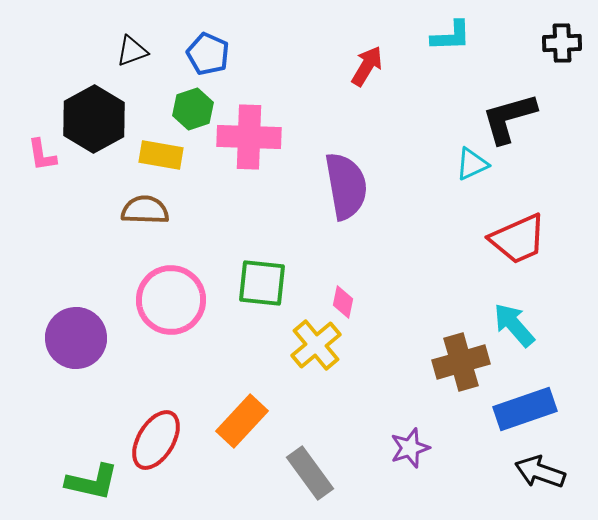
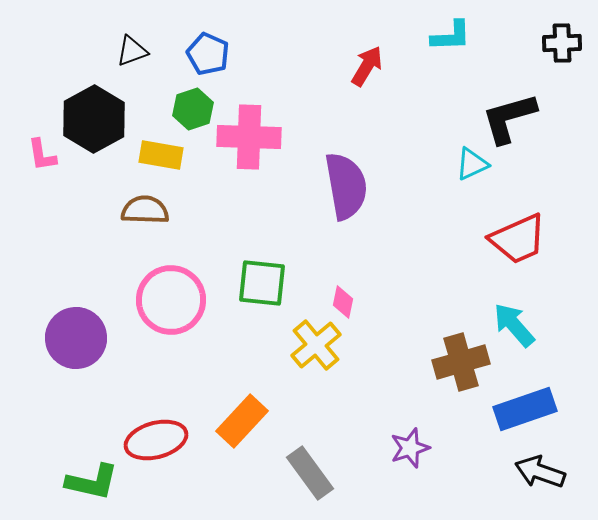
red ellipse: rotated 44 degrees clockwise
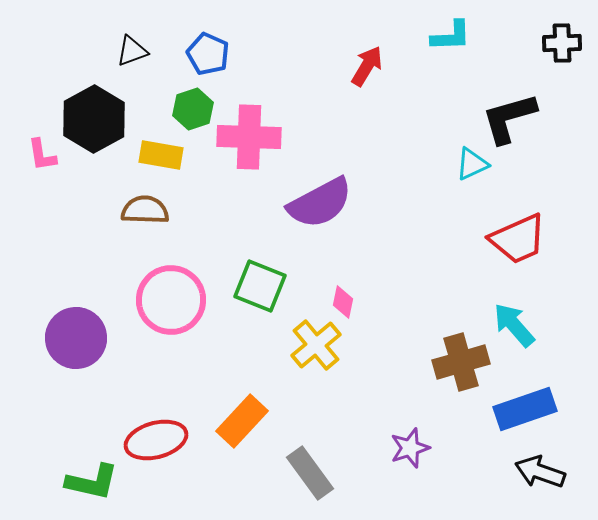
purple semicircle: moved 26 px left, 17 px down; rotated 72 degrees clockwise
green square: moved 2 px left, 3 px down; rotated 16 degrees clockwise
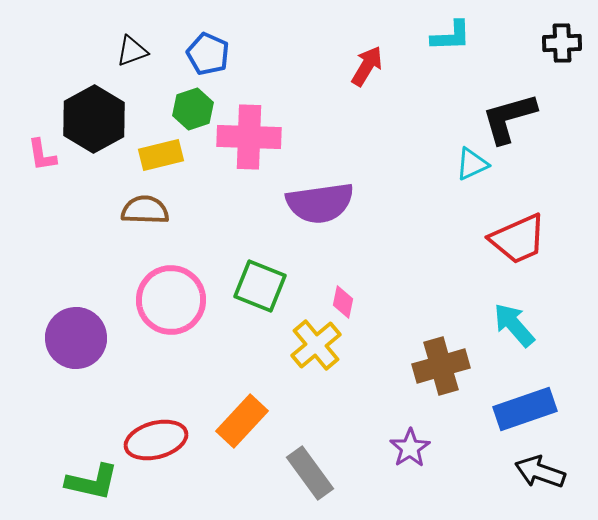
yellow rectangle: rotated 24 degrees counterclockwise
purple semicircle: rotated 20 degrees clockwise
brown cross: moved 20 px left, 4 px down
purple star: rotated 15 degrees counterclockwise
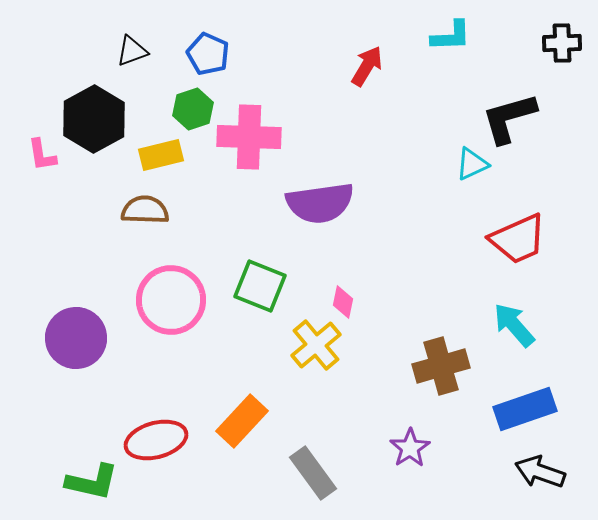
gray rectangle: moved 3 px right
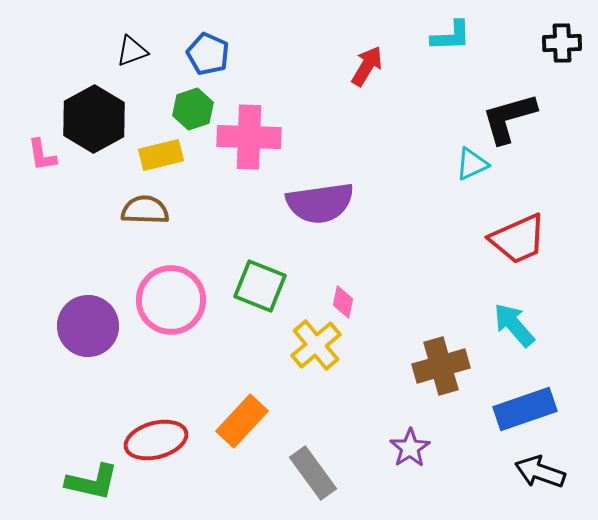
purple circle: moved 12 px right, 12 px up
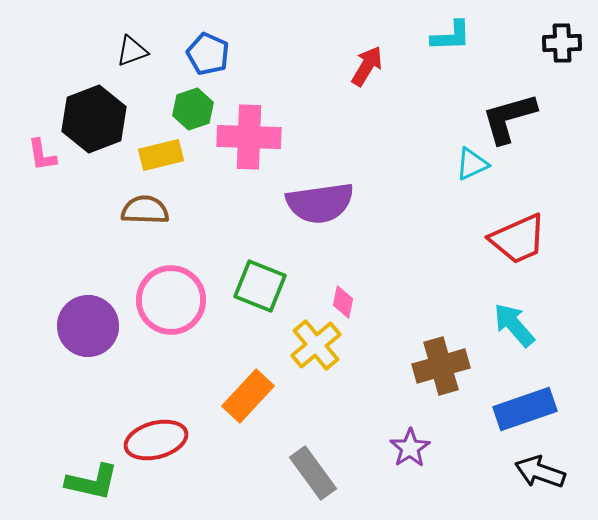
black hexagon: rotated 8 degrees clockwise
orange rectangle: moved 6 px right, 25 px up
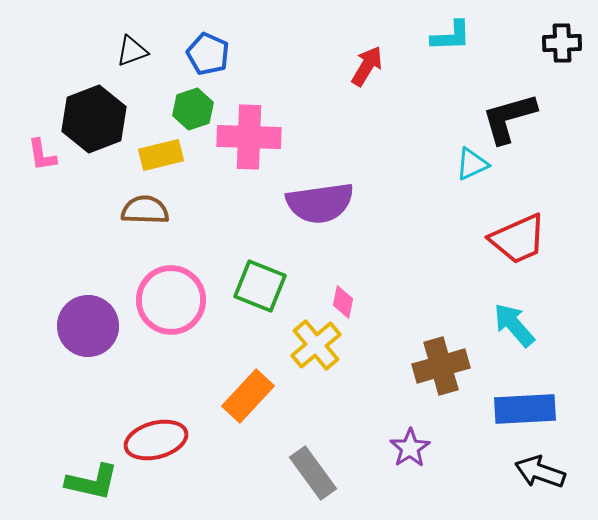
blue rectangle: rotated 16 degrees clockwise
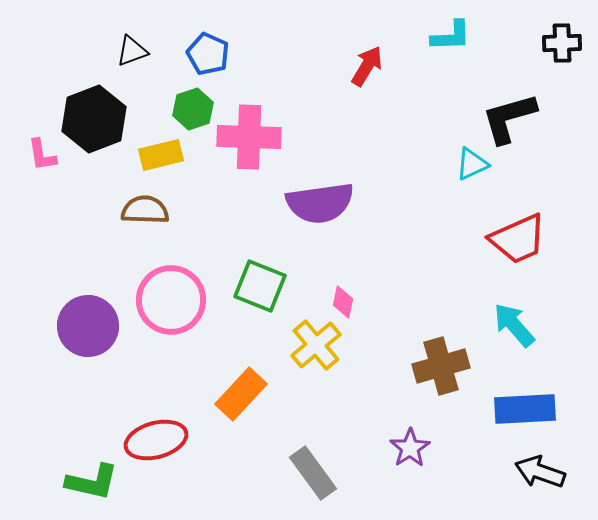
orange rectangle: moved 7 px left, 2 px up
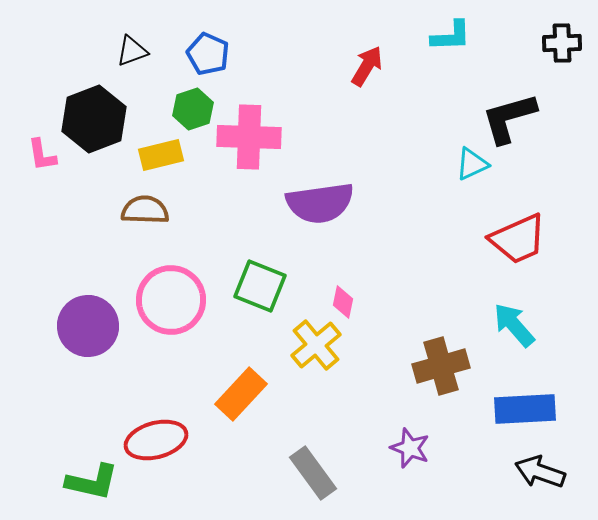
purple star: rotated 18 degrees counterclockwise
